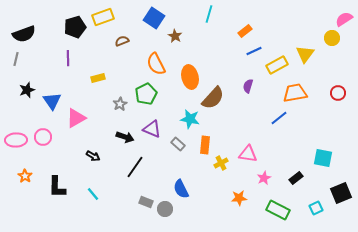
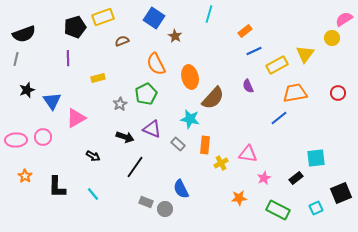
purple semicircle at (248, 86): rotated 40 degrees counterclockwise
cyan square at (323, 158): moved 7 px left; rotated 18 degrees counterclockwise
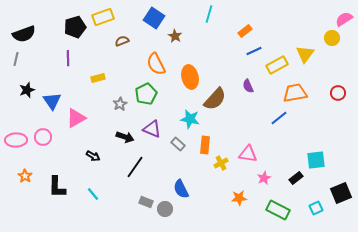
brown semicircle at (213, 98): moved 2 px right, 1 px down
cyan square at (316, 158): moved 2 px down
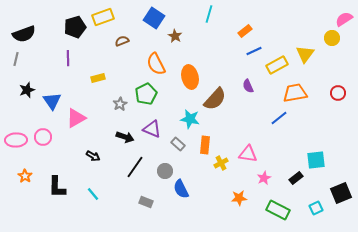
gray circle at (165, 209): moved 38 px up
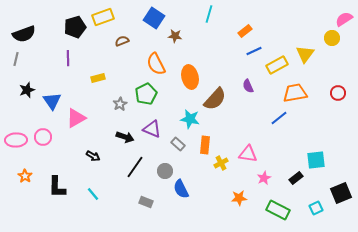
brown star at (175, 36): rotated 24 degrees counterclockwise
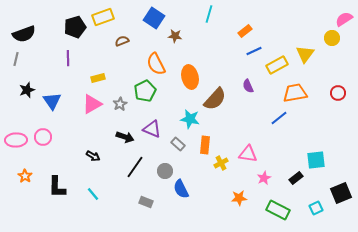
green pentagon at (146, 94): moved 1 px left, 3 px up
pink triangle at (76, 118): moved 16 px right, 14 px up
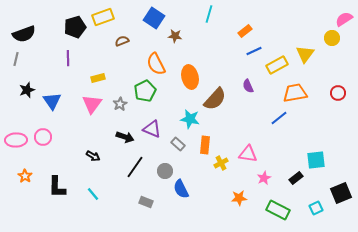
pink triangle at (92, 104): rotated 25 degrees counterclockwise
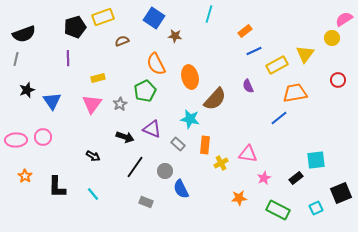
red circle at (338, 93): moved 13 px up
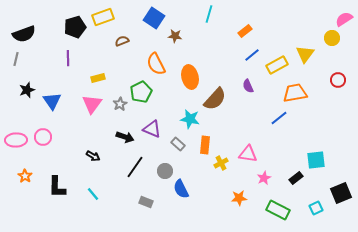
blue line at (254, 51): moved 2 px left, 4 px down; rotated 14 degrees counterclockwise
green pentagon at (145, 91): moved 4 px left, 1 px down
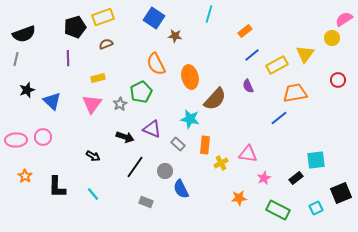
brown semicircle at (122, 41): moved 16 px left, 3 px down
blue triangle at (52, 101): rotated 12 degrees counterclockwise
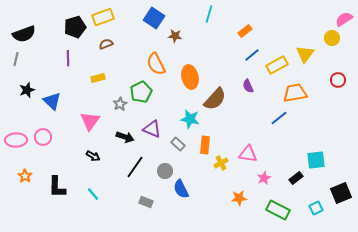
pink triangle at (92, 104): moved 2 px left, 17 px down
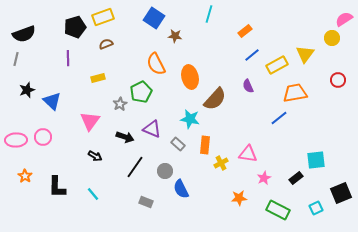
black arrow at (93, 156): moved 2 px right
